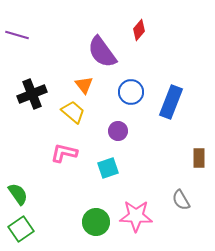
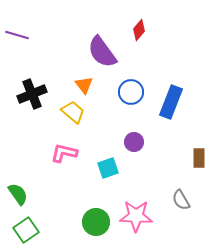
purple circle: moved 16 px right, 11 px down
green square: moved 5 px right, 1 px down
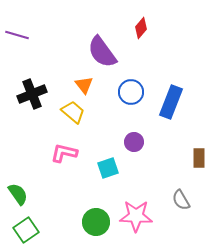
red diamond: moved 2 px right, 2 px up
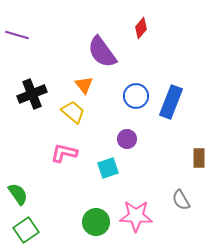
blue circle: moved 5 px right, 4 px down
purple circle: moved 7 px left, 3 px up
